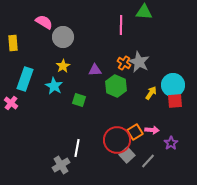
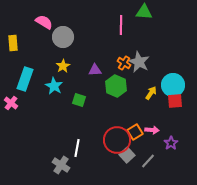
gray cross: rotated 24 degrees counterclockwise
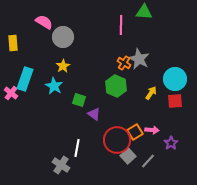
gray star: moved 3 px up
purple triangle: moved 1 px left, 44 px down; rotated 40 degrees clockwise
cyan circle: moved 2 px right, 6 px up
pink cross: moved 10 px up
gray square: moved 1 px right, 1 px down
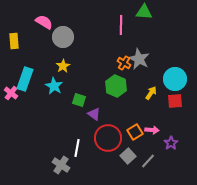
yellow rectangle: moved 1 px right, 2 px up
red circle: moved 9 px left, 2 px up
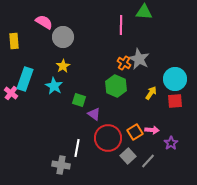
gray cross: rotated 24 degrees counterclockwise
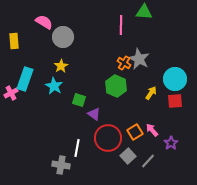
yellow star: moved 2 px left
pink cross: rotated 24 degrees clockwise
pink arrow: rotated 136 degrees counterclockwise
